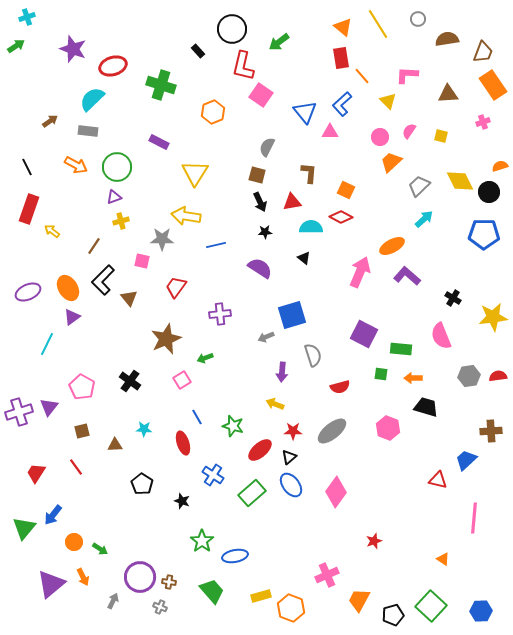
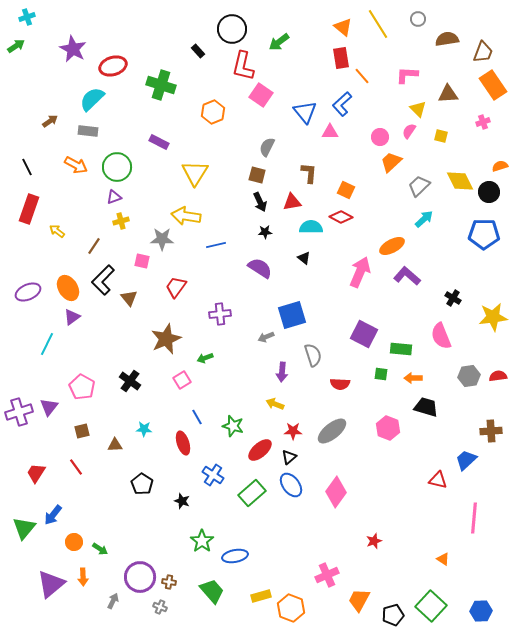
purple star at (73, 49): rotated 8 degrees clockwise
yellow triangle at (388, 101): moved 30 px right, 8 px down
yellow arrow at (52, 231): moved 5 px right
red semicircle at (340, 387): moved 3 px up; rotated 18 degrees clockwise
orange arrow at (83, 577): rotated 24 degrees clockwise
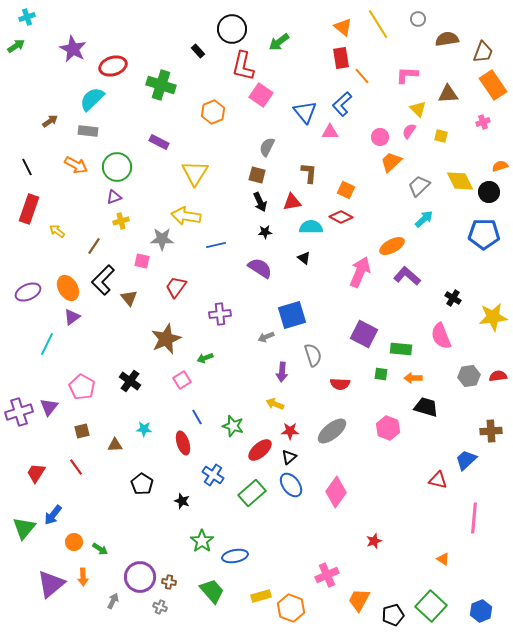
red star at (293, 431): moved 3 px left
blue hexagon at (481, 611): rotated 20 degrees counterclockwise
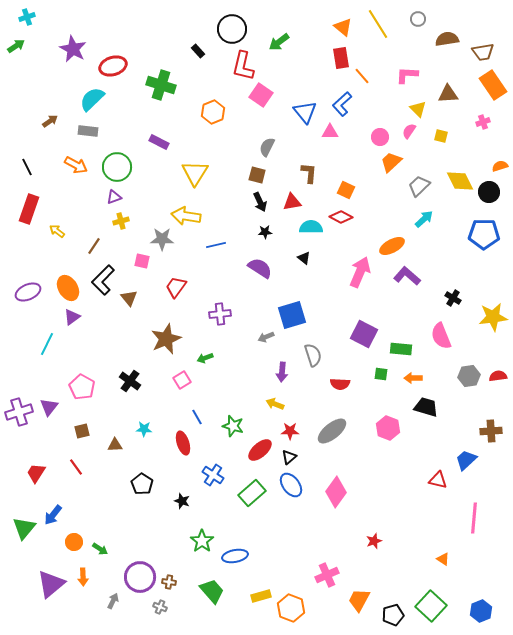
brown trapezoid at (483, 52): rotated 60 degrees clockwise
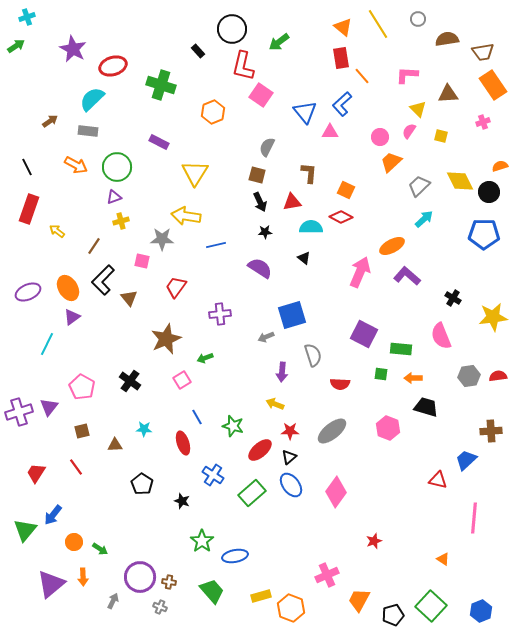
green triangle at (24, 528): moved 1 px right, 2 px down
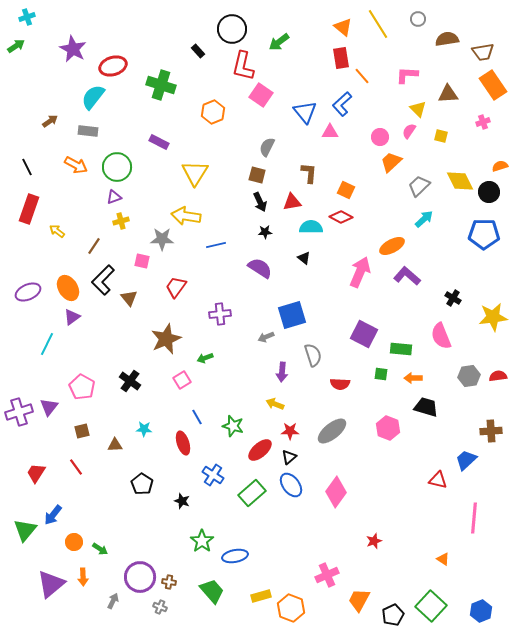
cyan semicircle at (92, 99): moved 1 px right, 2 px up; rotated 8 degrees counterclockwise
black pentagon at (393, 615): rotated 10 degrees counterclockwise
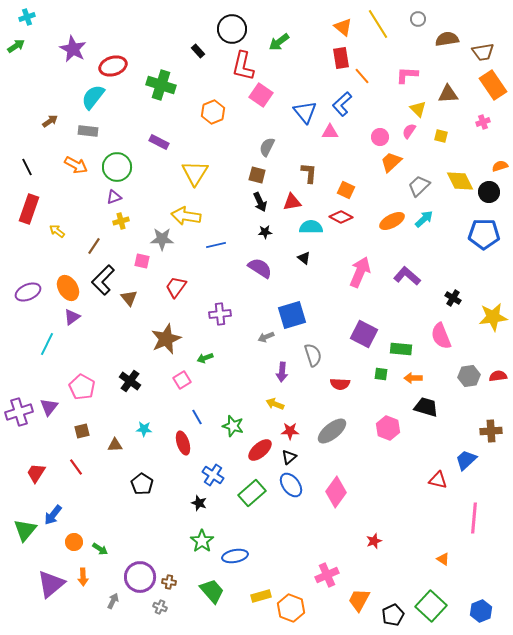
orange ellipse at (392, 246): moved 25 px up
black star at (182, 501): moved 17 px right, 2 px down
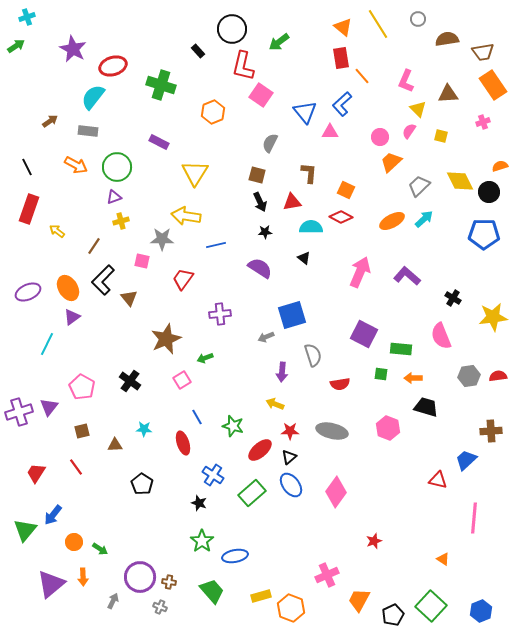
pink L-shape at (407, 75): moved 1 px left, 6 px down; rotated 70 degrees counterclockwise
gray semicircle at (267, 147): moved 3 px right, 4 px up
red trapezoid at (176, 287): moved 7 px right, 8 px up
red semicircle at (340, 384): rotated 12 degrees counterclockwise
gray ellipse at (332, 431): rotated 52 degrees clockwise
